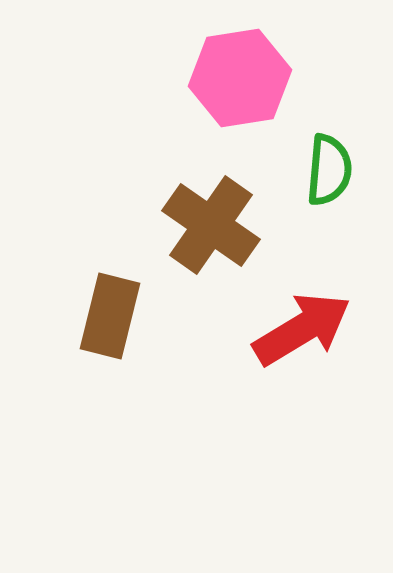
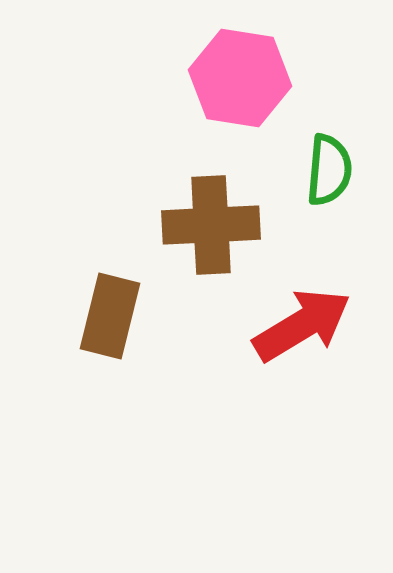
pink hexagon: rotated 18 degrees clockwise
brown cross: rotated 38 degrees counterclockwise
red arrow: moved 4 px up
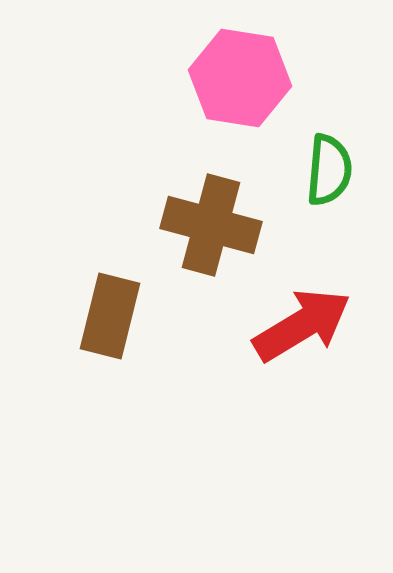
brown cross: rotated 18 degrees clockwise
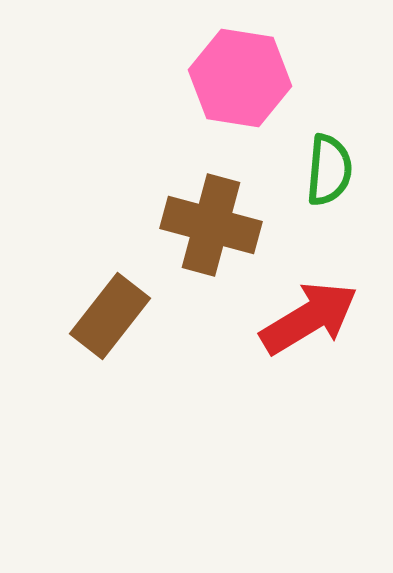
brown rectangle: rotated 24 degrees clockwise
red arrow: moved 7 px right, 7 px up
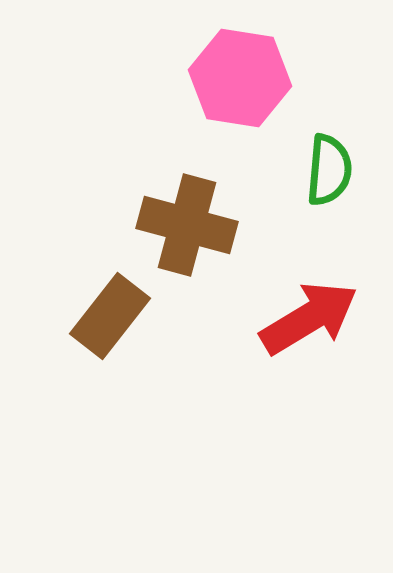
brown cross: moved 24 px left
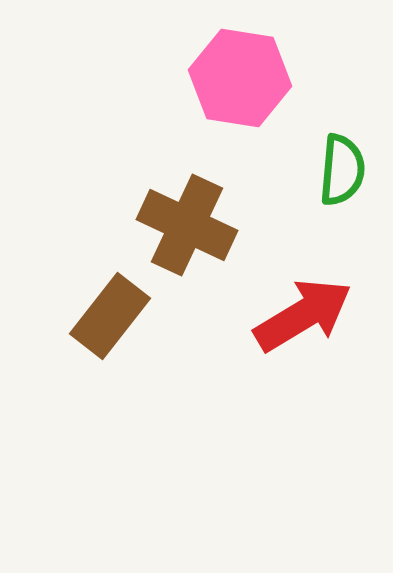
green semicircle: moved 13 px right
brown cross: rotated 10 degrees clockwise
red arrow: moved 6 px left, 3 px up
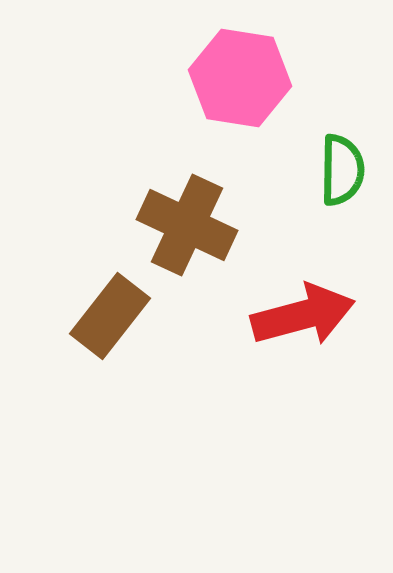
green semicircle: rotated 4 degrees counterclockwise
red arrow: rotated 16 degrees clockwise
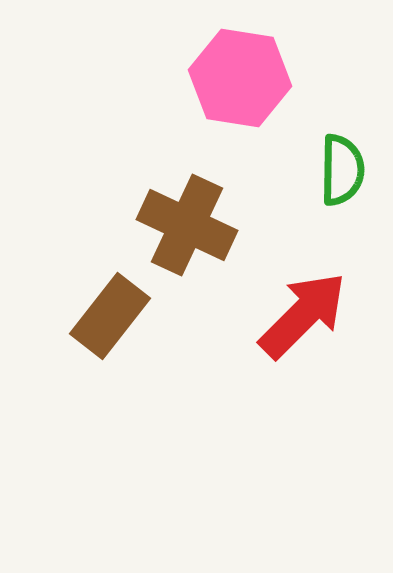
red arrow: rotated 30 degrees counterclockwise
